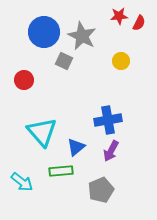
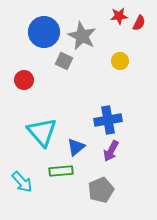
yellow circle: moved 1 px left
cyan arrow: rotated 10 degrees clockwise
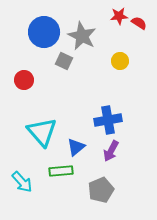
red semicircle: rotated 84 degrees counterclockwise
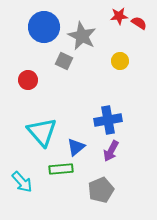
blue circle: moved 5 px up
red circle: moved 4 px right
green rectangle: moved 2 px up
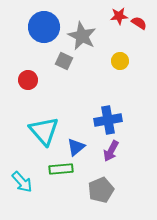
cyan triangle: moved 2 px right, 1 px up
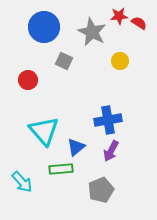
gray star: moved 10 px right, 4 px up
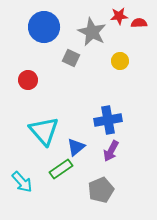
red semicircle: rotated 35 degrees counterclockwise
gray square: moved 7 px right, 3 px up
green rectangle: rotated 30 degrees counterclockwise
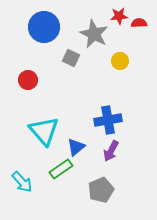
gray star: moved 2 px right, 2 px down
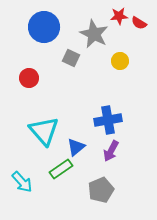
red semicircle: rotated 147 degrees counterclockwise
red circle: moved 1 px right, 2 px up
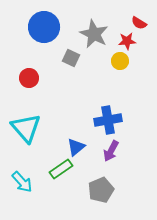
red star: moved 8 px right, 25 px down
cyan triangle: moved 18 px left, 3 px up
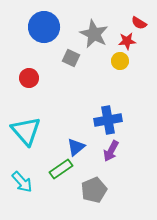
cyan triangle: moved 3 px down
gray pentagon: moved 7 px left
